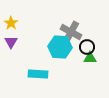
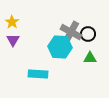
yellow star: moved 1 px right, 1 px up
purple triangle: moved 2 px right, 2 px up
black circle: moved 1 px right, 13 px up
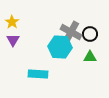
black circle: moved 2 px right
green triangle: moved 1 px up
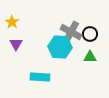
purple triangle: moved 3 px right, 4 px down
cyan rectangle: moved 2 px right, 3 px down
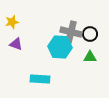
yellow star: rotated 24 degrees clockwise
gray cross: rotated 15 degrees counterclockwise
purple triangle: rotated 40 degrees counterclockwise
cyan rectangle: moved 2 px down
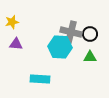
purple triangle: rotated 16 degrees counterclockwise
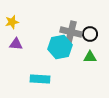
cyan hexagon: rotated 15 degrees counterclockwise
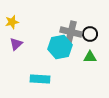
purple triangle: rotated 48 degrees counterclockwise
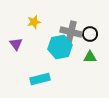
yellow star: moved 22 px right
purple triangle: rotated 24 degrees counterclockwise
cyan rectangle: rotated 18 degrees counterclockwise
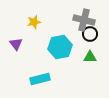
gray cross: moved 13 px right, 12 px up
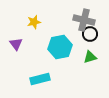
green triangle: rotated 16 degrees counterclockwise
